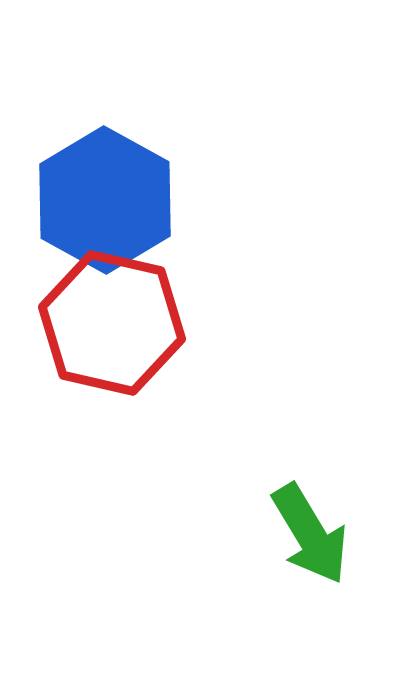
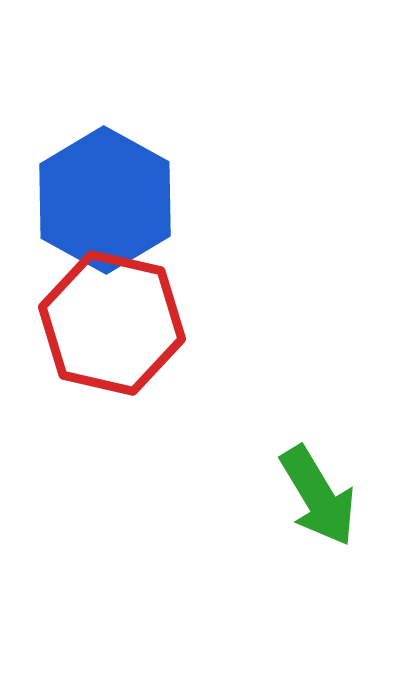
green arrow: moved 8 px right, 38 px up
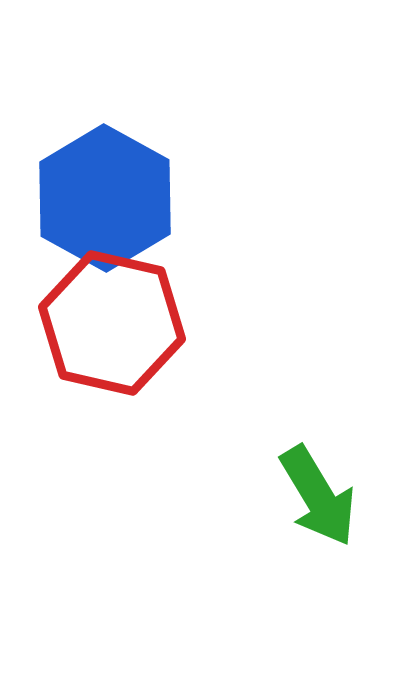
blue hexagon: moved 2 px up
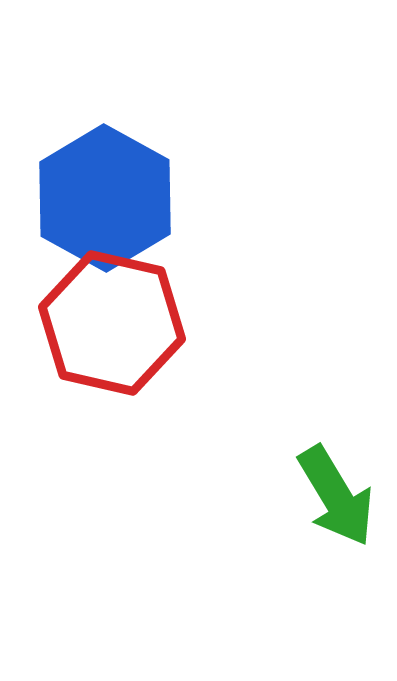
green arrow: moved 18 px right
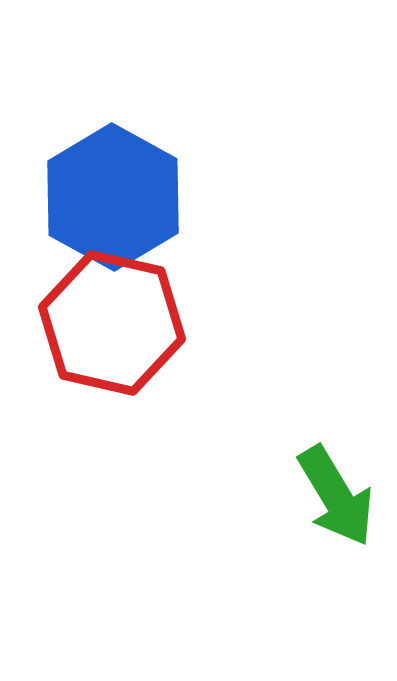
blue hexagon: moved 8 px right, 1 px up
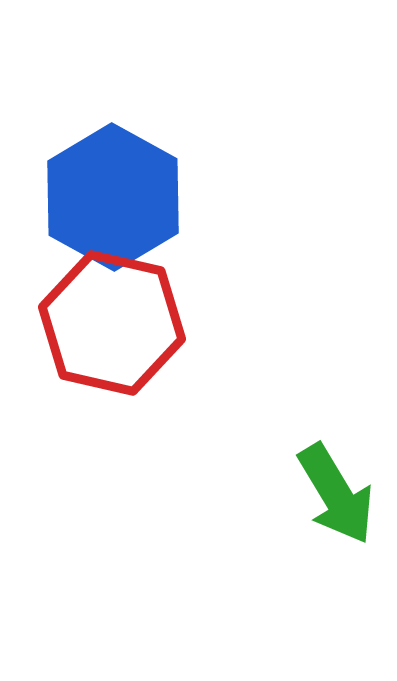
green arrow: moved 2 px up
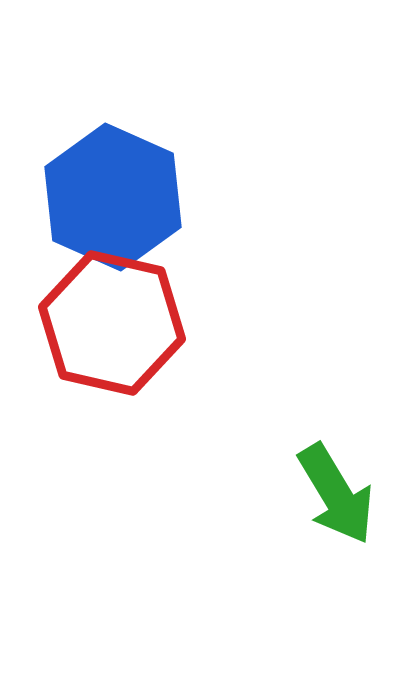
blue hexagon: rotated 5 degrees counterclockwise
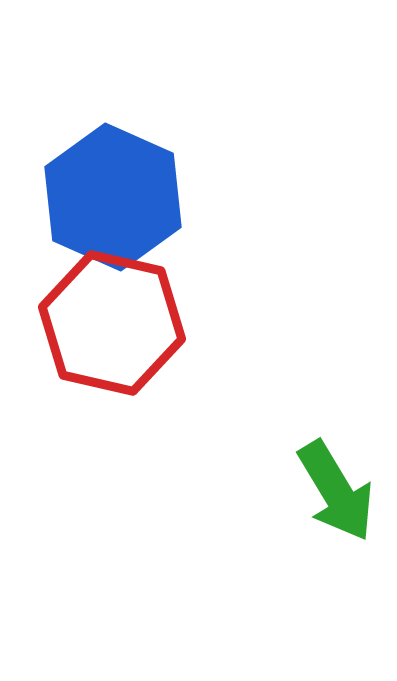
green arrow: moved 3 px up
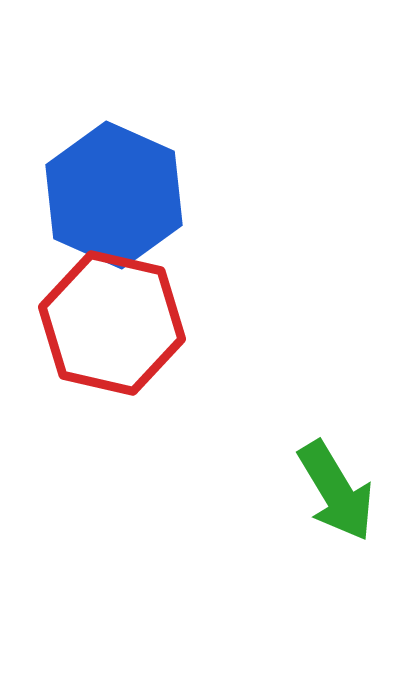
blue hexagon: moved 1 px right, 2 px up
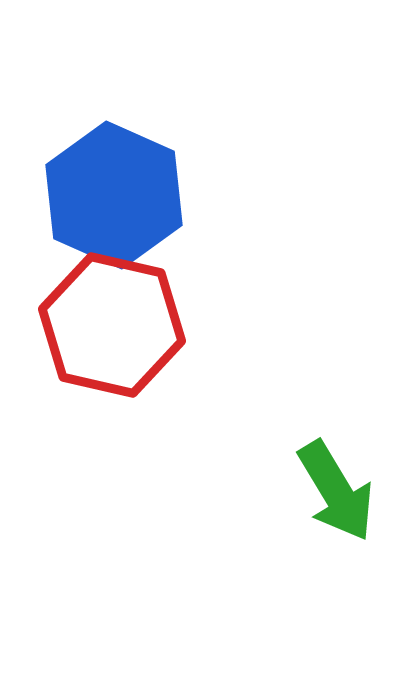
red hexagon: moved 2 px down
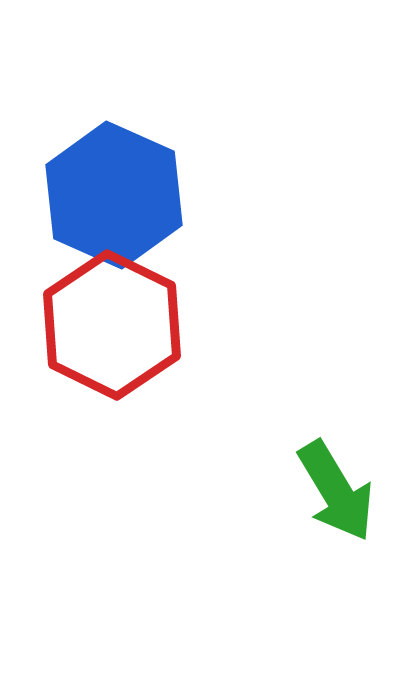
red hexagon: rotated 13 degrees clockwise
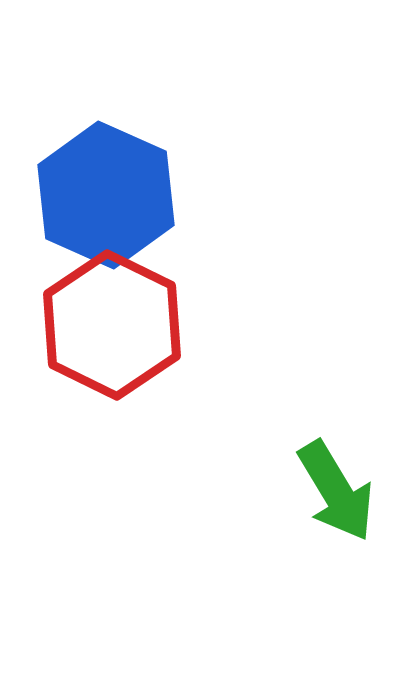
blue hexagon: moved 8 px left
